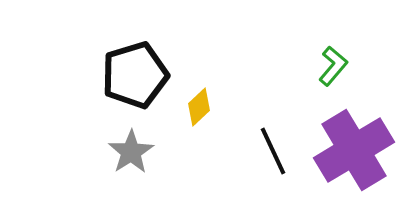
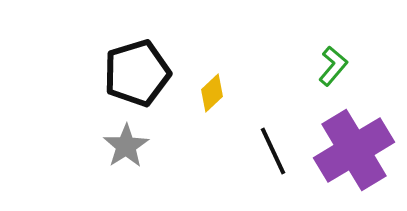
black pentagon: moved 2 px right, 2 px up
yellow diamond: moved 13 px right, 14 px up
gray star: moved 5 px left, 6 px up
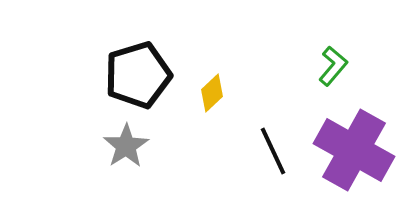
black pentagon: moved 1 px right, 2 px down
purple cross: rotated 30 degrees counterclockwise
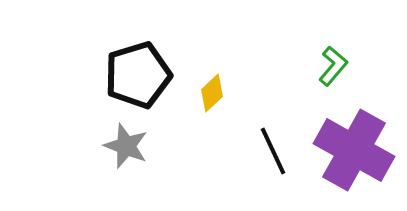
gray star: rotated 18 degrees counterclockwise
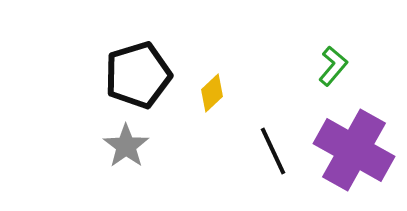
gray star: rotated 15 degrees clockwise
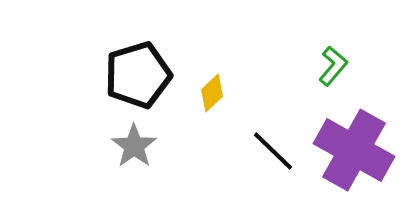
gray star: moved 8 px right
black line: rotated 21 degrees counterclockwise
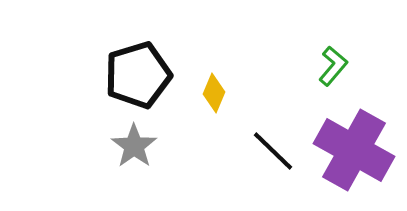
yellow diamond: moved 2 px right; rotated 24 degrees counterclockwise
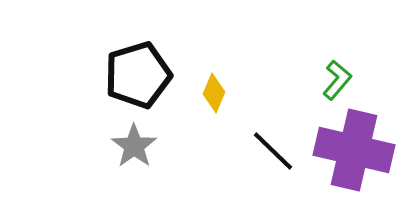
green L-shape: moved 4 px right, 14 px down
purple cross: rotated 16 degrees counterclockwise
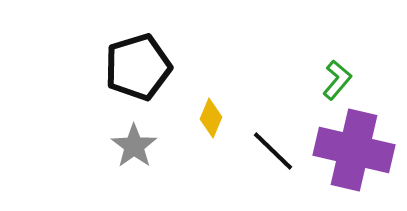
black pentagon: moved 8 px up
yellow diamond: moved 3 px left, 25 px down
